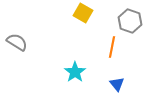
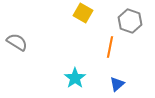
orange line: moved 2 px left
cyan star: moved 6 px down
blue triangle: rotated 28 degrees clockwise
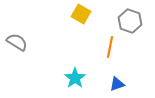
yellow square: moved 2 px left, 1 px down
blue triangle: rotated 21 degrees clockwise
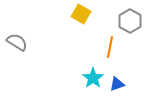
gray hexagon: rotated 10 degrees clockwise
cyan star: moved 18 px right
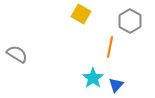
gray semicircle: moved 12 px down
blue triangle: moved 1 px left, 1 px down; rotated 28 degrees counterclockwise
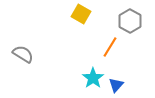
orange line: rotated 20 degrees clockwise
gray semicircle: moved 6 px right
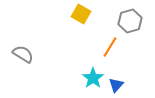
gray hexagon: rotated 15 degrees clockwise
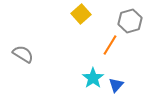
yellow square: rotated 18 degrees clockwise
orange line: moved 2 px up
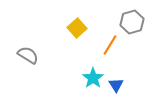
yellow square: moved 4 px left, 14 px down
gray hexagon: moved 2 px right, 1 px down
gray semicircle: moved 5 px right, 1 px down
blue triangle: rotated 14 degrees counterclockwise
